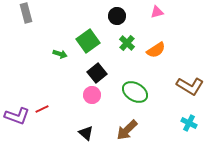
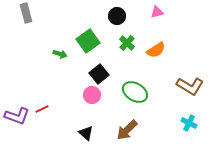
black square: moved 2 px right, 1 px down
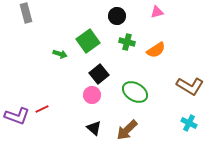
green cross: moved 1 px up; rotated 28 degrees counterclockwise
black triangle: moved 8 px right, 5 px up
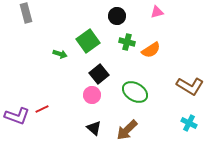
orange semicircle: moved 5 px left
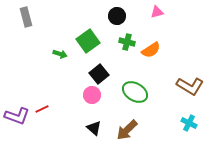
gray rectangle: moved 4 px down
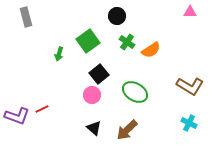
pink triangle: moved 33 px right; rotated 16 degrees clockwise
green cross: rotated 21 degrees clockwise
green arrow: moved 1 px left; rotated 88 degrees clockwise
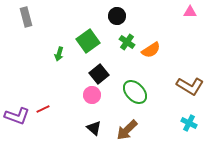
green ellipse: rotated 15 degrees clockwise
red line: moved 1 px right
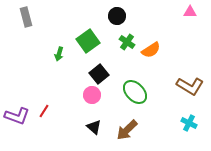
red line: moved 1 px right, 2 px down; rotated 32 degrees counterclockwise
black triangle: moved 1 px up
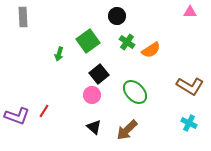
gray rectangle: moved 3 px left; rotated 12 degrees clockwise
